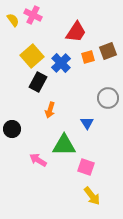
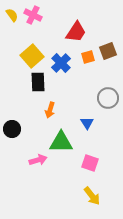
yellow semicircle: moved 1 px left, 5 px up
black rectangle: rotated 30 degrees counterclockwise
green triangle: moved 3 px left, 3 px up
pink arrow: rotated 132 degrees clockwise
pink square: moved 4 px right, 4 px up
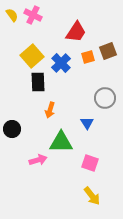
gray circle: moved 3 px left
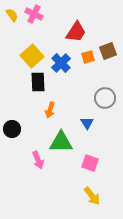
pink cross: moved 1 px right, 1 px up
pink arrow: rotated 84 degrees clockwise
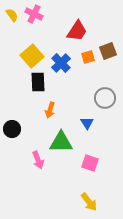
red trapezoid: moved 1 px right, 1 px up
yellow arrow: moved 3 px left, 6 px down
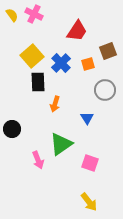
orange square: moved 7 px down
gray circle: moved 8 px up
orange arrow: moved 5 px right, 6 px up
blue triangle: moved 5 px up
green triangle: moved 2 px down; rotated 35 degrees counterclockwise
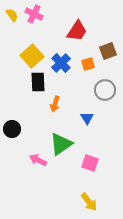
pink arrow: rotated 138 degrees clockwise
